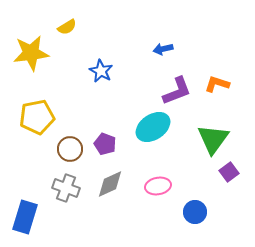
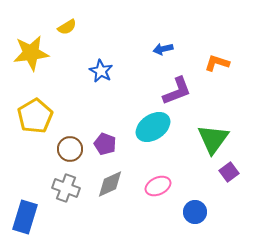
orange L-shape: moved 21 px up
yellow pentagon: moved 2 px left, 1 px up; rotated 20 degrees counterclockwise
pink ellipse: rotated 15 degrees counterclockwise
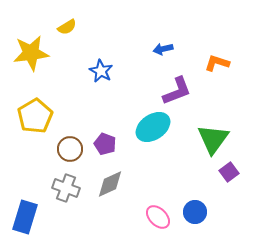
pink ellipse: moved 31 px down; rotated 70 degrees clockwise
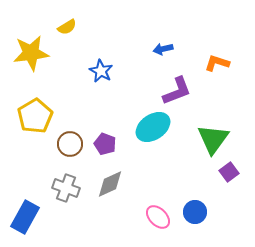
brown circle: moved 5 px up
blue rectangle: rotated 12 degrees clockwise
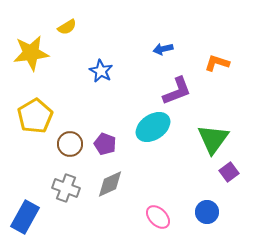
blue circle: moved 12 px right
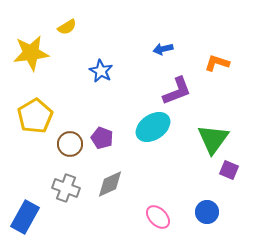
purple pentagon: moved 3 px left, 6 px up
purple square: moved 2 px up; rotated 30 degrees counterclockwise
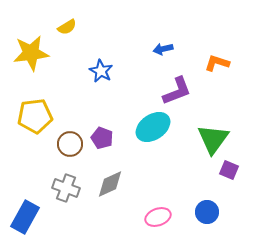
yellow pentagon: rotated 24 degrees clockwise
pink ellipse: rotated 65 degrees counterclockwise
